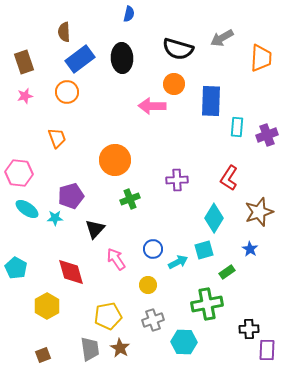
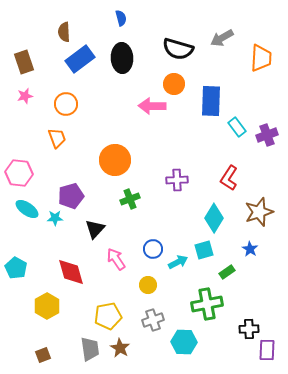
blue semicircle at (129, 14): moved 8 px left, 4 px down; rotated 28 degrees counterclockwise
orange circle at (67, 92): moved 1 px left, 12 px down
cyan rectangle at (237, 127): rotated 42 degrees counterclockwise
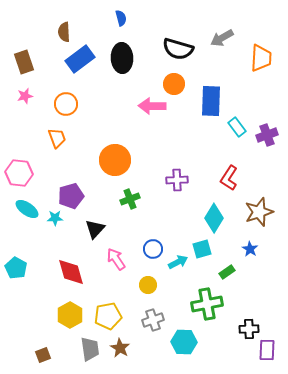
cyan square at (204, 250): moved 2 px left, 1 px up
yellow hexagon at (47, 306): moved 23 px right, 9 px down
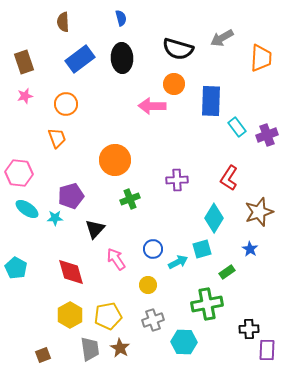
brown semicircle at (64, 32): moved 1 px left, 10 px up
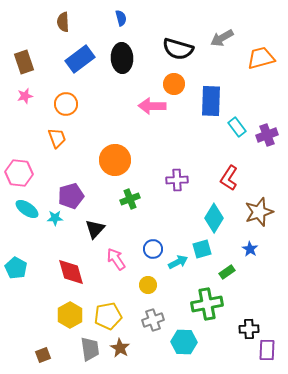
orange trapezoid at (261, 58): rotated 108 degrees counterclockwise
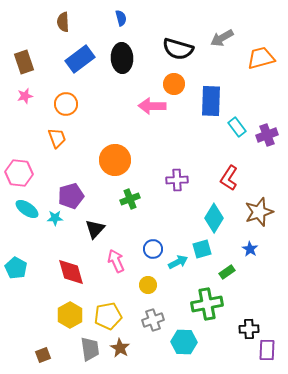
pink arrow at (116, 259): moved 2 px down; rotated 10 degrees clockwise
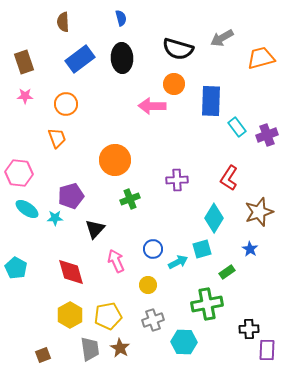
pink star at (25, 96): rotated 14 degrees clockwise
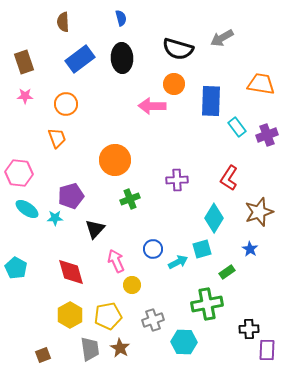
orange trapezoid at (261, 58): moved 26 px down; rotated 24 degrees clockwise
yellow circle at (148, 285): moved 16 px left
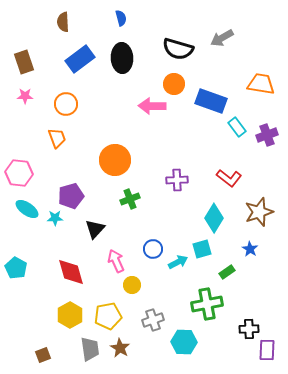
blue rectangle at (211, 101): rotated 72 degrees counterclockwise
red L-shape at (229, 178): rotated 85 degrees counterclockwise
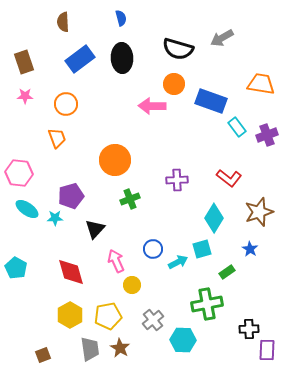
gray cross at (153, 320): rotated 20 degrees counterclockwise
cyan hexagon at (184, 342): moved 1 px left, 2 px up
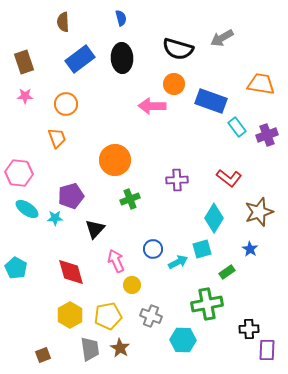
gray cross at (153, 320): moved 2 px left, 4 px up; rotated 30 degrees counterclockwise
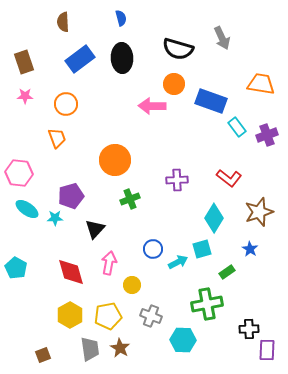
gray arrow at (222, 38): rotated 85 degrees counterclockwise
pink arrow at (116, 261): moved 7 px left, 2 px down; rotated 35 degrees clockwise
